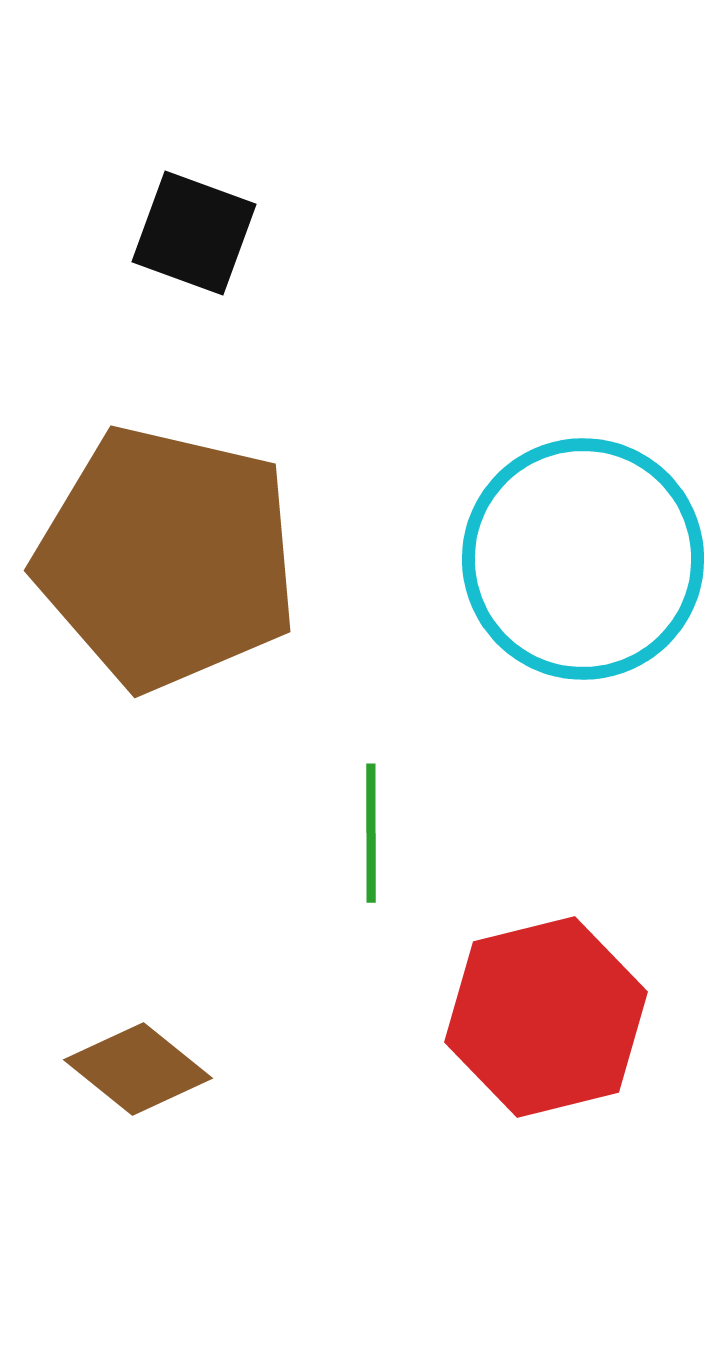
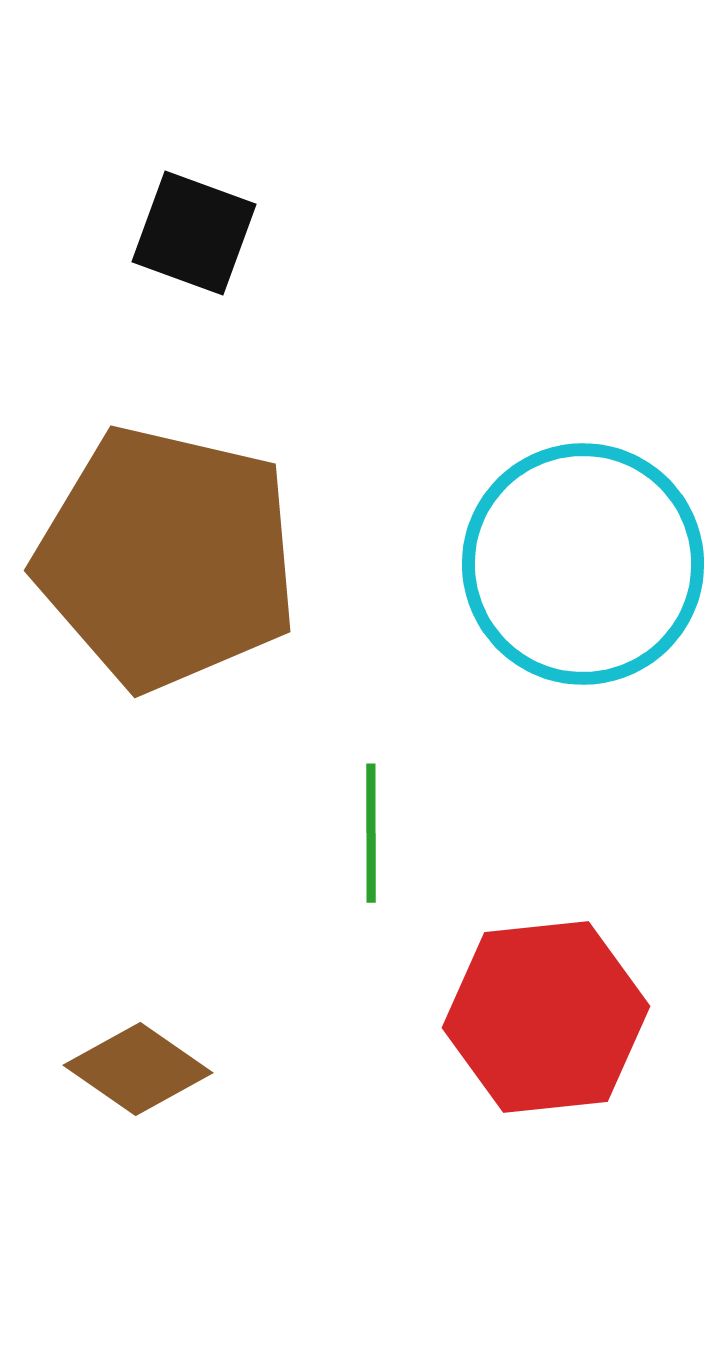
cyan circle: moved 5 px down
red hexagon: rotated 8 degrees clockwise
brown diamond: rotated 4 degrees counterclockwise
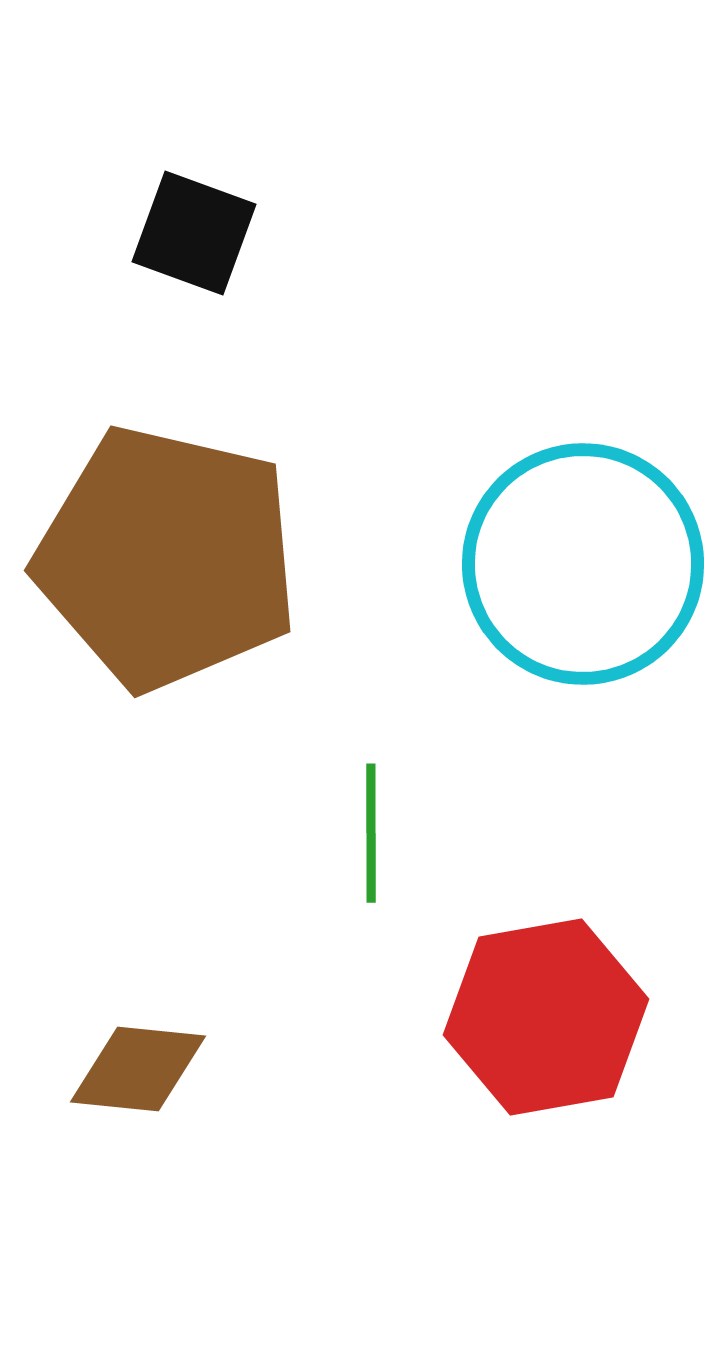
red hexagon: rotated 4 degrees counterclockwise
brown diamond: rotated 29 degrees counterclockwise
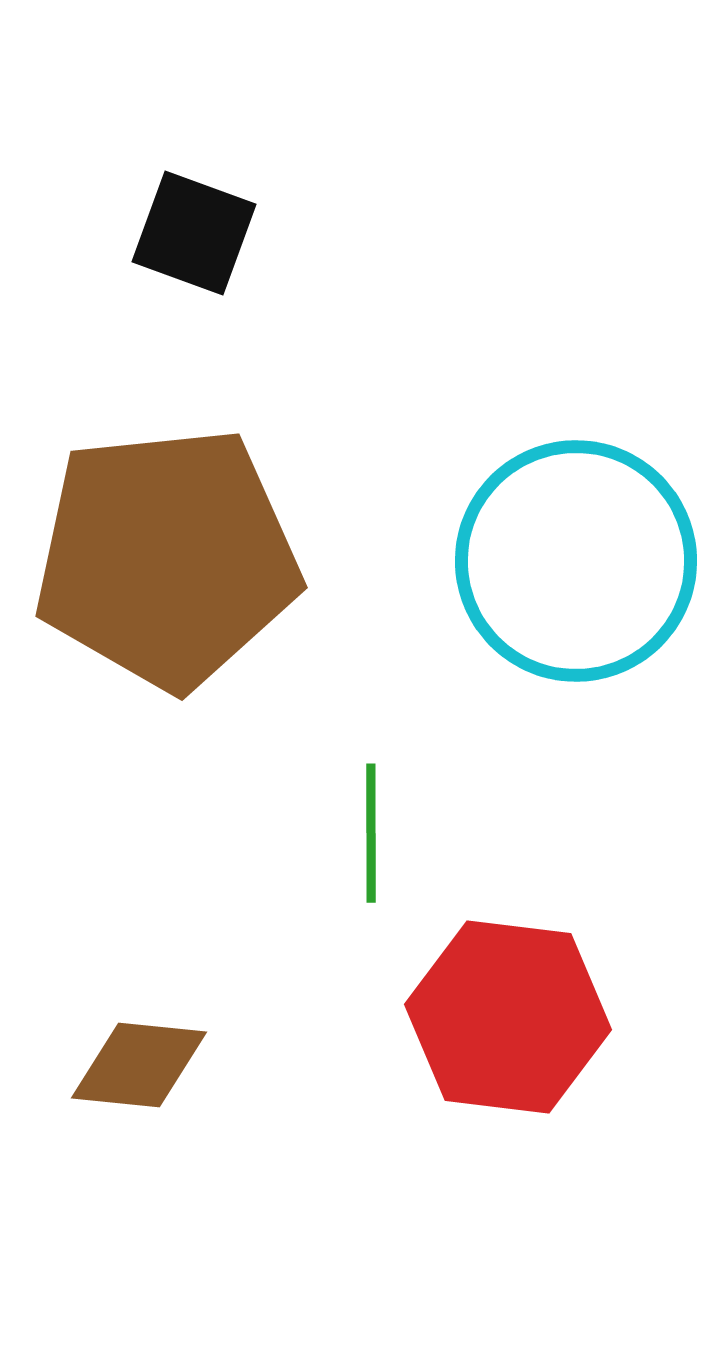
brown pentagon: rotated 19 degrees counterclockwise
cyan circle: moved 7 px left, 3 px up
red hexagon: moved 38 px left; rotated 17 degrees clockwise
brown diamond: moved 1 px right, 4 px up
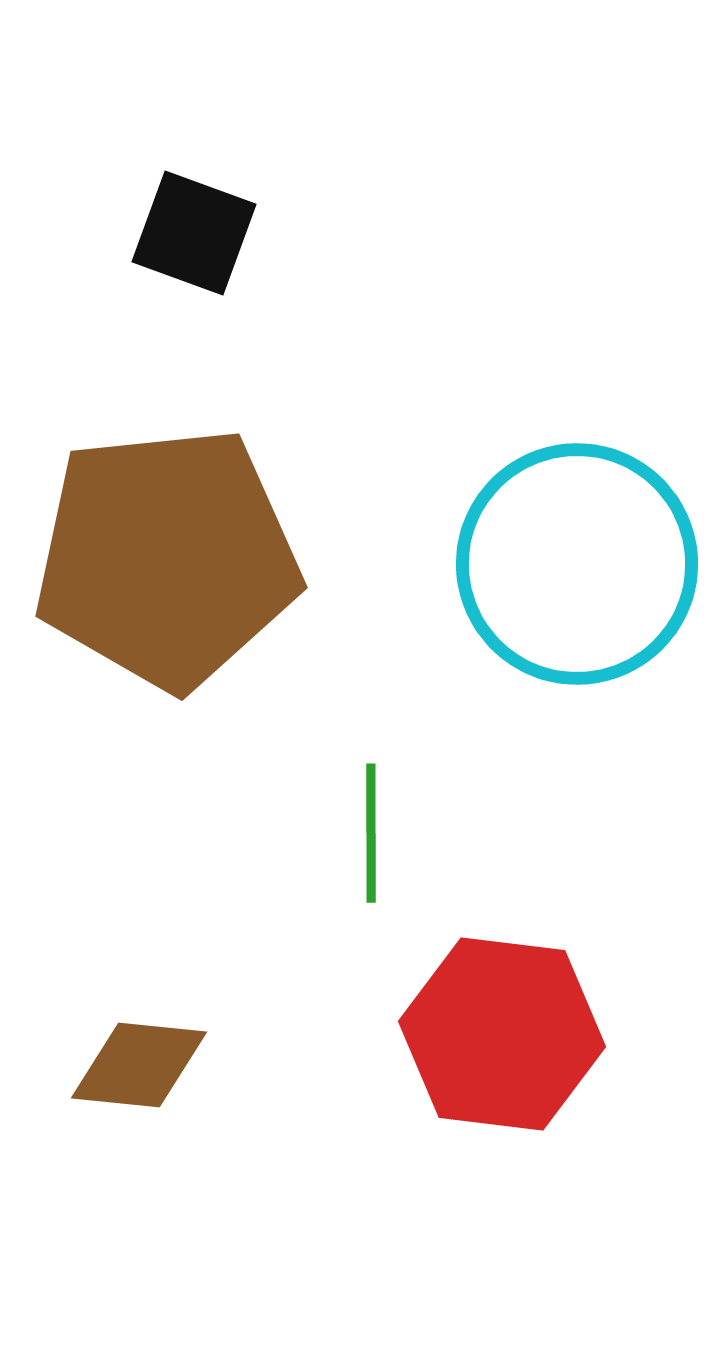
cyan circle: moved 1 px right, 3 px down
red hexagon: moved 6 px left, 17 px down
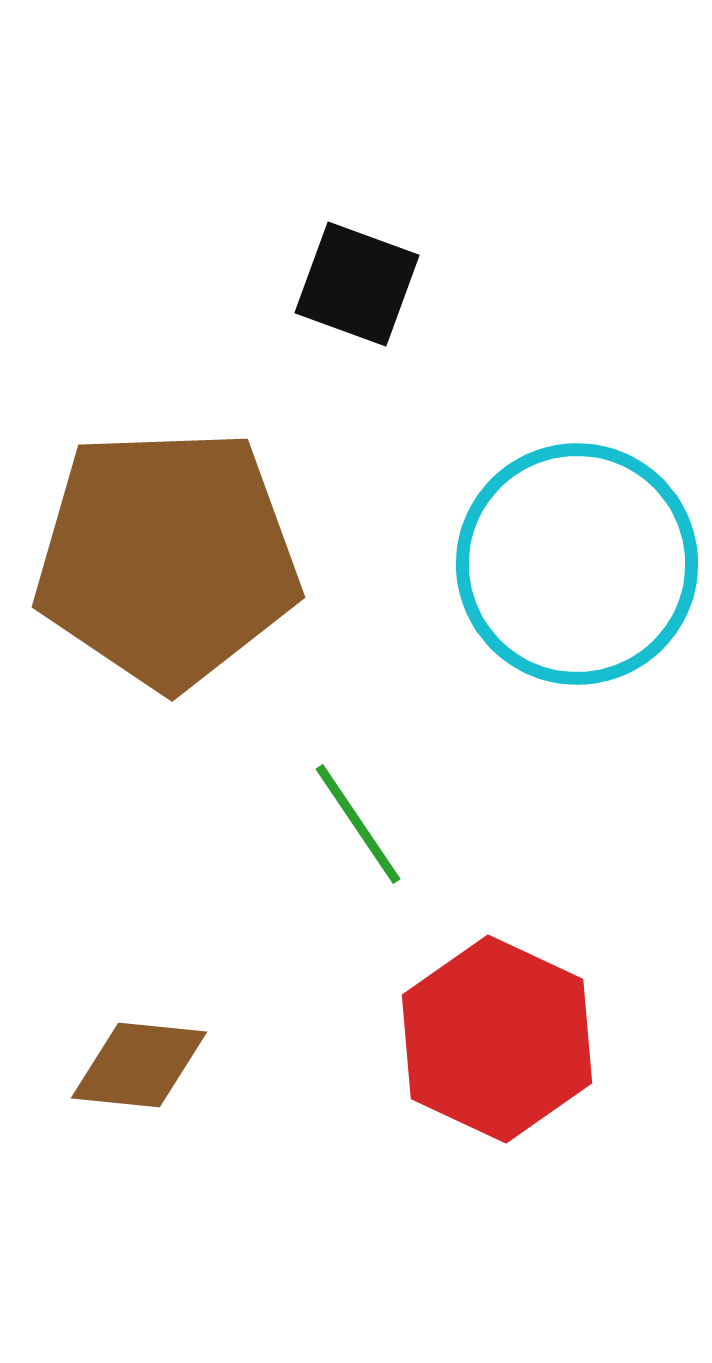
black square: moved 163 px right, 51 px down
brown pentagon: rotated 4 degrees clockwise
green line: moved 13 px left, 9 px up; rotated 34 degrees counterclockwise
red hexagon: moved 5 px left, 5 px down; rotated 18 degrees clockwise
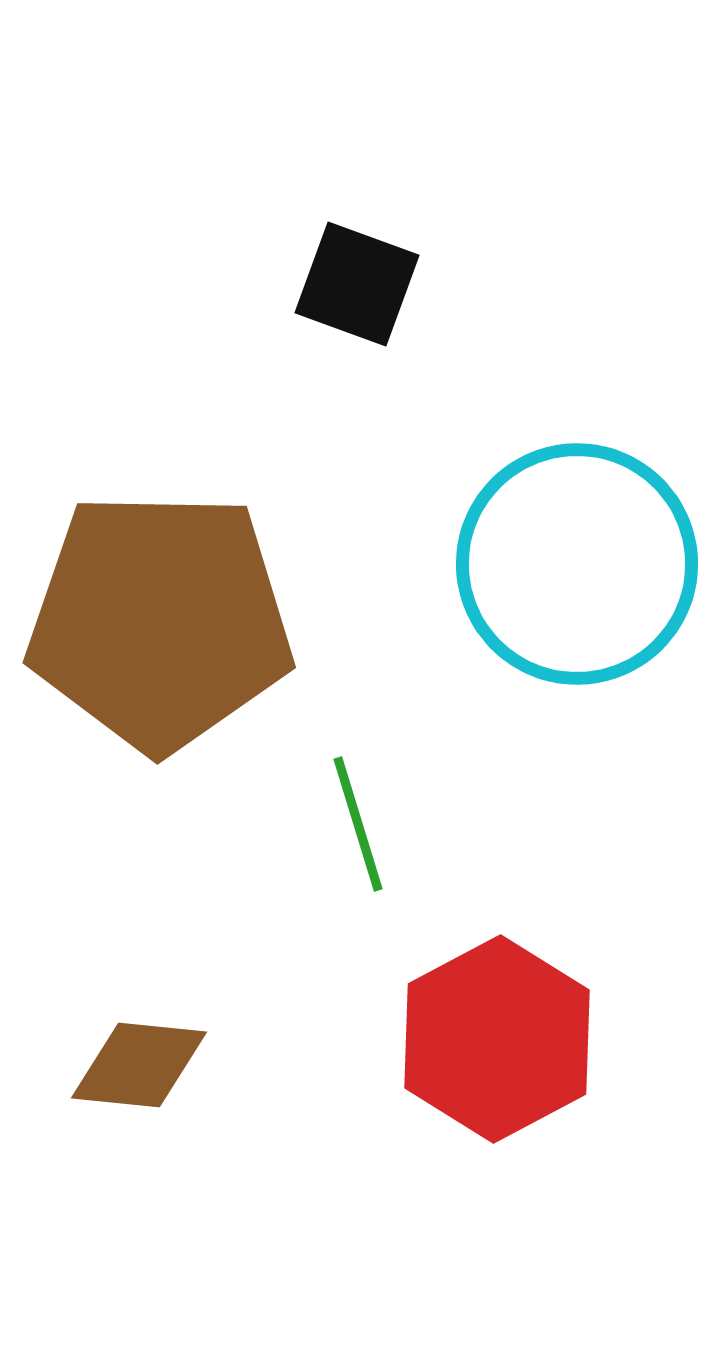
brown pentagon: moved 7 px left, 63 px down; rotated 3 degrees clockwise
green line: rotated 17 degrees clockwise
red hexagon: rotated 7 degrees clockwise
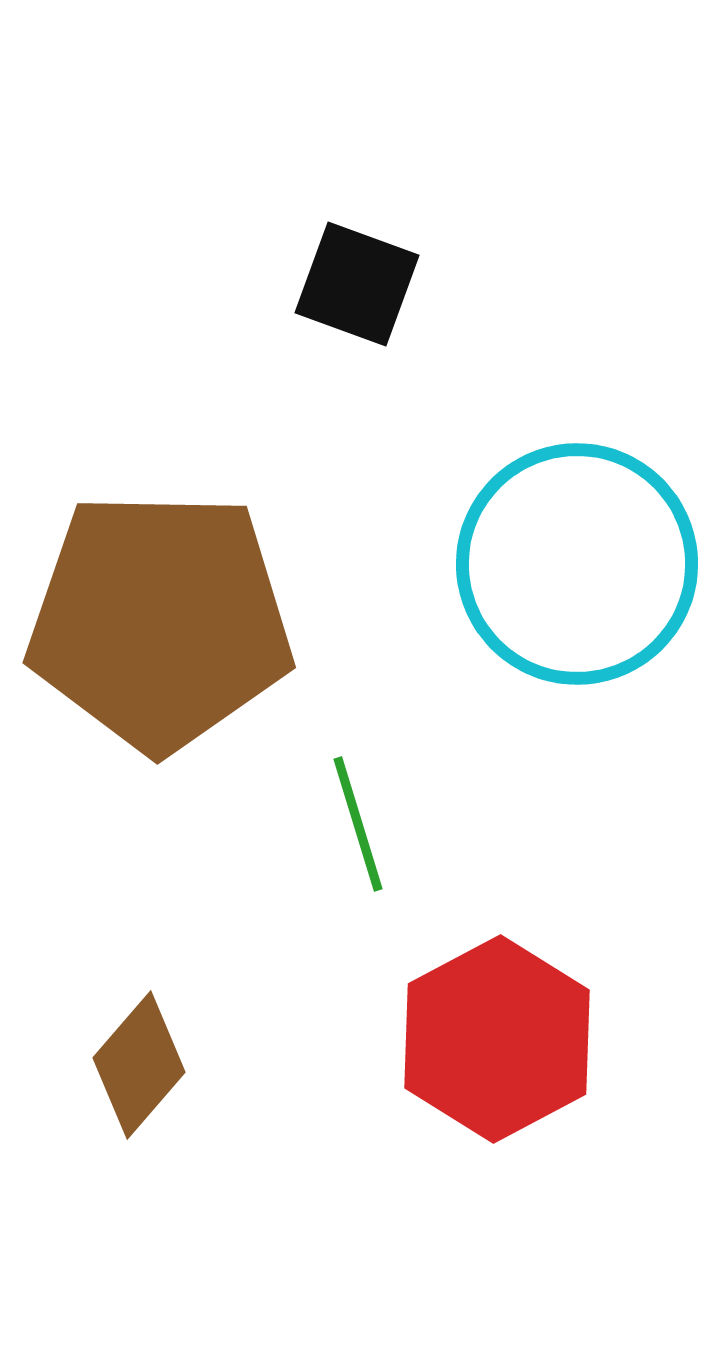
brown diamond: rotated 55 degrees counterclockwise
